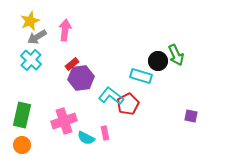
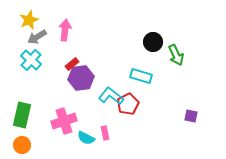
yellow star: moved 1 px left, 1 px up
black circle: moved 5 px left, 19 px up
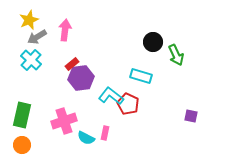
red pentagon: rotated 20 degrees counterclockwise
pink rectangle: rotated 24 degrees clockwise
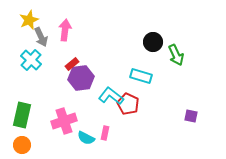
gray arrow: moved 4 px right; rotated 84 degrees counterclockwise
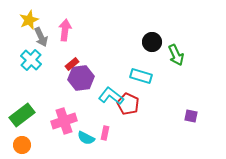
black circle: moved 1 px left
green rectangle: rotated 40 degrees clockwise
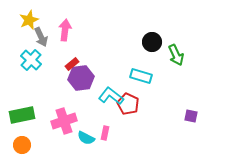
green rectangle: rotated 25 degrees clockwise
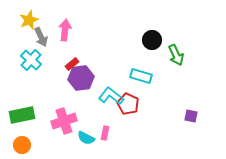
black circle: moved 2 px up
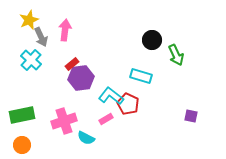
pink rectangle: moved 1 px right, 14 px up; rotated 48 degrees clockwise
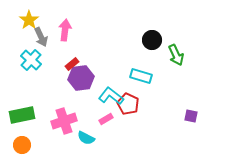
yellow star: rotated 12 degrees counterclockwise
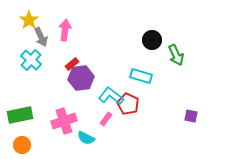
green rectangle: moved 2 px left
pink rectangle: rotated 24 degrees counterclockwise
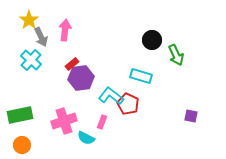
pink rectangle: moved 4 px left, 3 px down; rotated 16 degrees counterclockwise
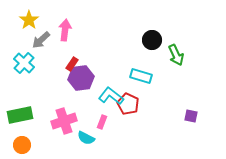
gray arrow: moved 3 px down; rotated 72 degrees clockwise
cyan cross: moved 7 px left, 3 px down
red rectangle: rotated 16 degrees counterclockwise
